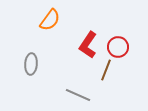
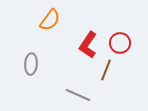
red circle: moved 2 px right, 4 px up
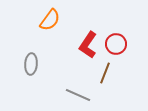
red circle: moved 4 px left, 1 px down
brown line: moved 1 px left, 3 px down
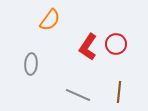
red L-shape: moved 2 px down
brown line: moved 14 px right, 19 px down; rotated 15 degrees counterclockwise
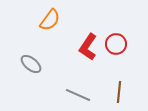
gray ellipse: rotated 55 degrees counterclockwise
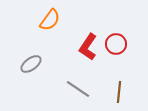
gray ellipse: rotated 75 degrees counterclockwise
gray line: moved 6 px up; rotated 10 degrees clockwise
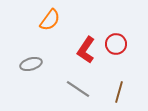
red L-shape: moved 2 px left, 3 px down
gray ellipse: rotated 20 degrees clockwise
brown line: rotated 10 degrees clockwise
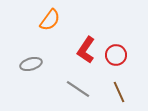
red circle: moved 11 px down
brown line: rotated 40 degrees counterclockwise
